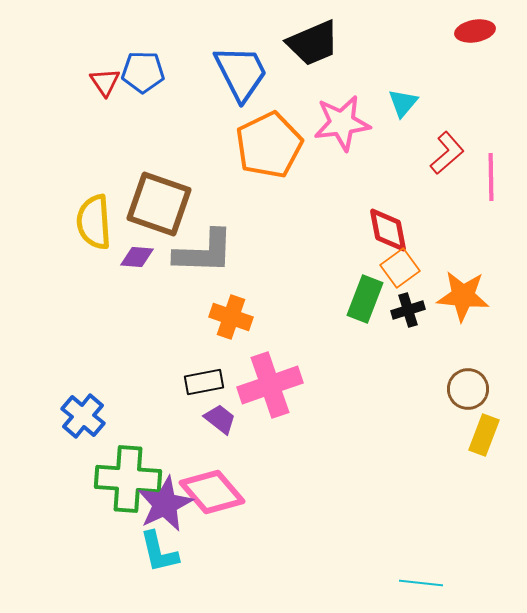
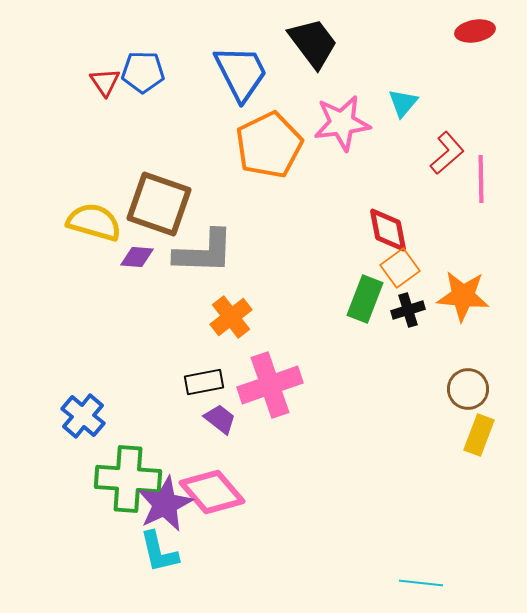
black trapezoid: rotated 104 degrees counterclockwise
pink line: moved 10 px left, 2 px down
yellow semicircle: rotated 110 degrees clockwise
orange cross: rotated 33 degrees clockwise
yellow rectangle: moved 5 px left
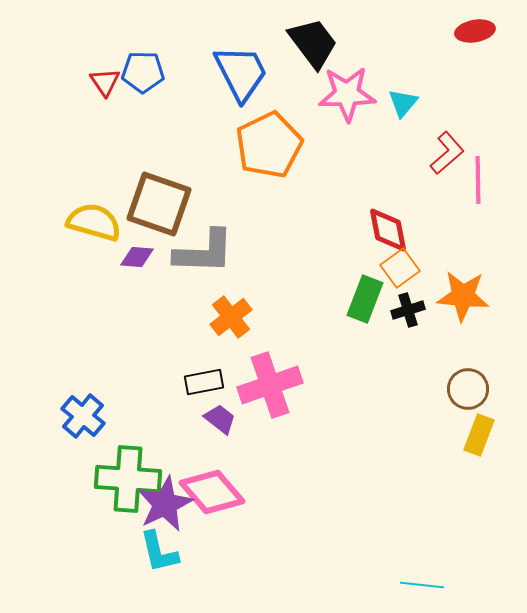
pink star: moved 5 px right, 29 px up; rotated 6 degrees clockwise
pink line: moved 3 px left, 1 px down
cyan line: moved 1 px right, 2 px down
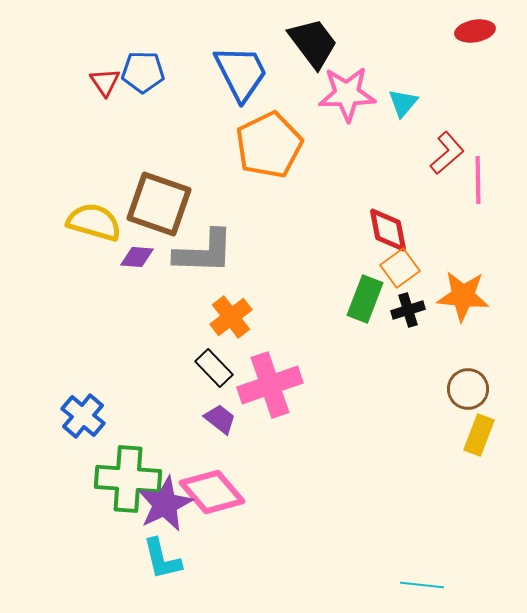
black rectangle: moved 10 px right, 14 px up; rotated 57 degrees clockwise
cyan L-shape: moved 3 px right, 7 px down
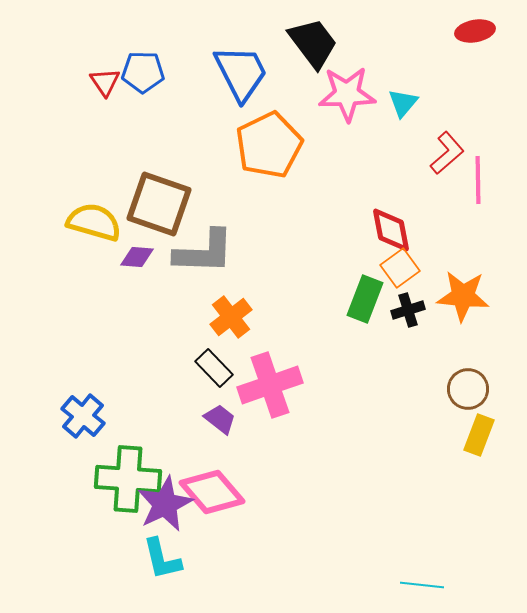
red diamond: moved 3 px right
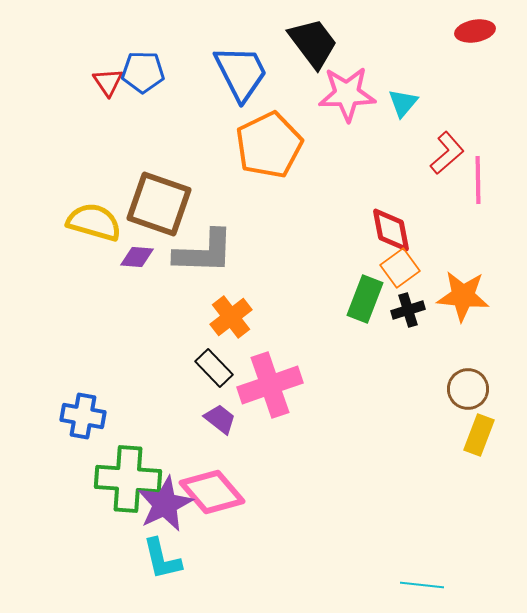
red triangle: moved 3 px right
blue cross: rotated 30 degrees counterclockwise
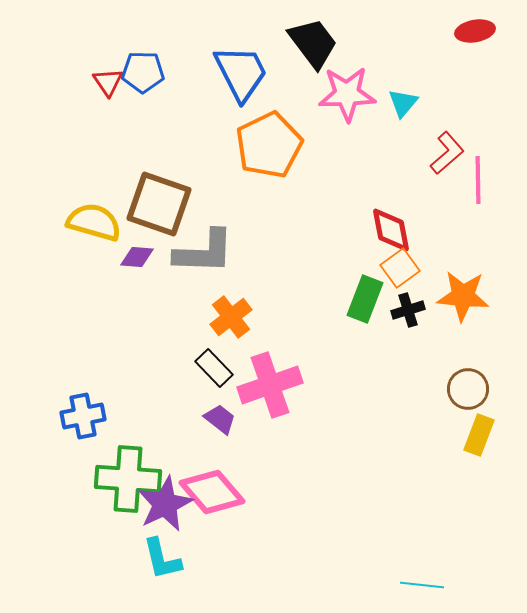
blue cross: rotated 21 degrees counterclockwise
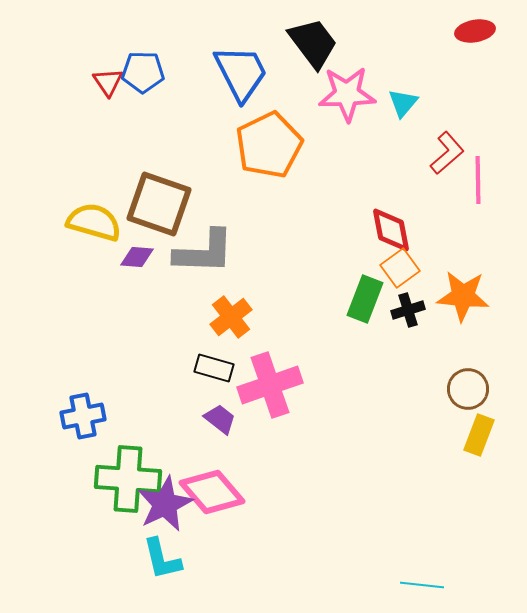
black rectangle: rotated 30 degrees counterclockwise
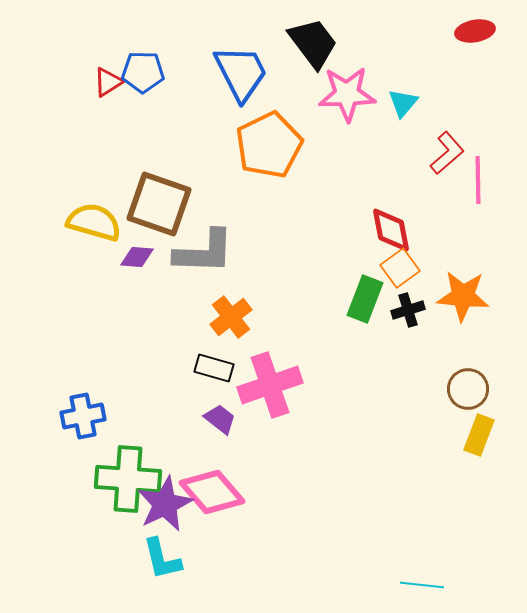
red triangle: rotated 32 degrees clockwise
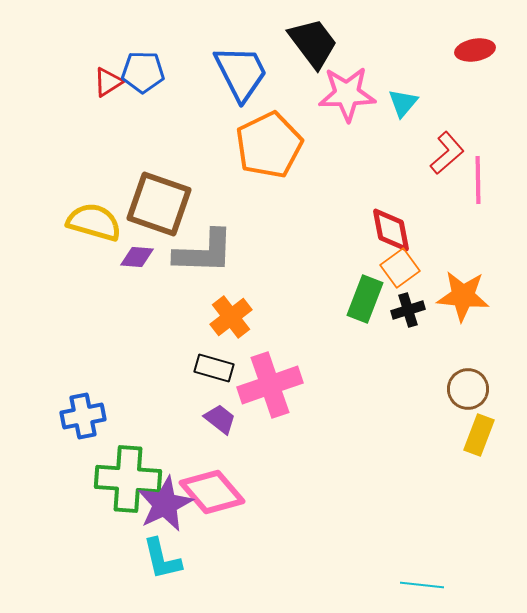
red ellipse: moved 19 px down
